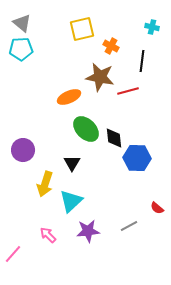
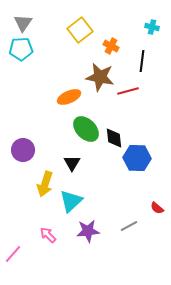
gray triangle: moved 1 px right; rotated 24 degrees clockwise
yellow square: moved 2 px left, 1 px down; rotated 25 degrees counterclockwise
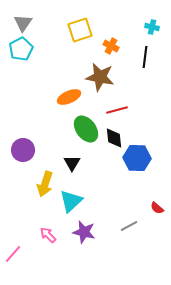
yellow square: rotated 20 degrees clockwise
cyan pentagon: rotated 25 degrees counterclockwise
black line: moved 3 px right, 4 px up
red line: moved 11 px left, 19 px down
green ellipse: rotated 8 degrees clockwise
purple star: moved 4 px left, 1 px down; rotated 20 degrees clockwise
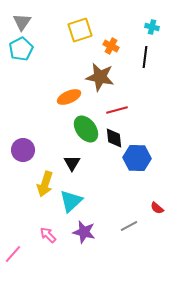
gray triangle: moved 1 px left, 1 px up
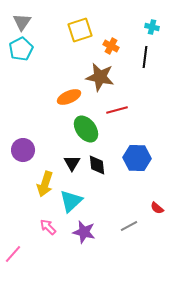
black diamond: moved 17 px left, 27 px down
pink arrow: moved 8 px up
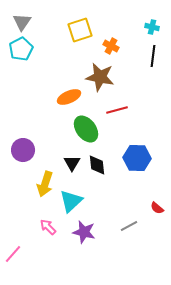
black line: moved 8 px right, 1 px up
